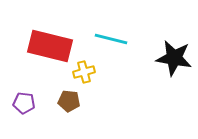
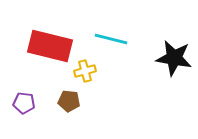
yellow cross: moved 1 px right, 1 px up
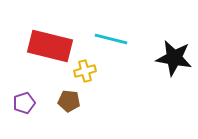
purple pentagon: rotated 25 degrees counterclockwise
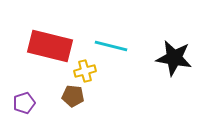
cyan line: moved 7 px down
brown pentagon: moved 4 px right, 5 px up
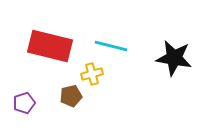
yellow cross: moved 7 px right, 3 px down
brown pentagon: moved 2 px left; rotated 20 degrees counterclockwise
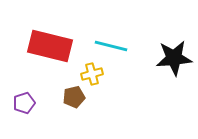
black star: rotated 15 degrees counterclockwise
brown pentagon: moved 3 px right, 1 px down
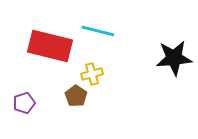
cyan line: moved 13 px left, 15 px up
brown pentagon: moved 2 px right, 1 px up; rotated 25 degrees counterclockwise
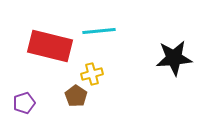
cyan line: moved 1 px right; rotated 20 degrees counterclockwise
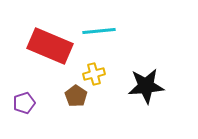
red rectangle: rotated 9 degrees clockwise
black star: moved 28 px left, 28 px down
yellow cross: moved 2 px right
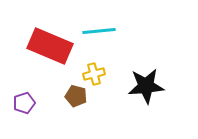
brown pentagon: rotated 20 degrees counterclockwise
